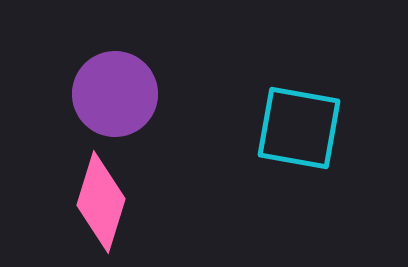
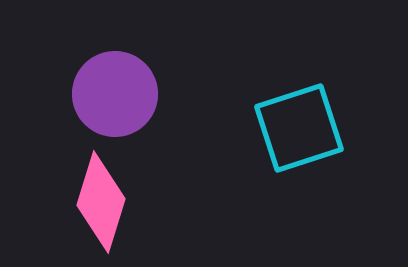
cyan square: rotated 28 degrees counterclockwise
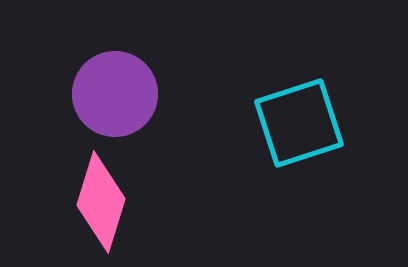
cyan square: moved 5 px up
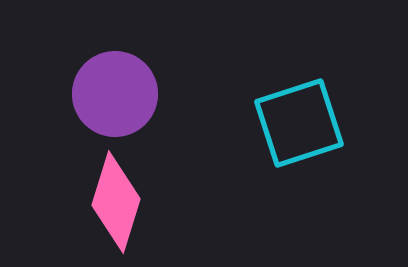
pink diamond: moved 15 px right
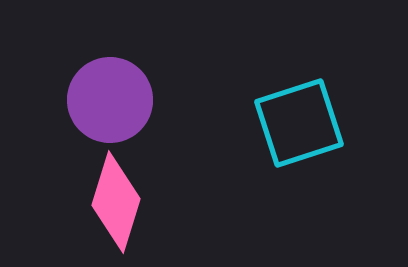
purple circle: moved 5 px left, 6 px down
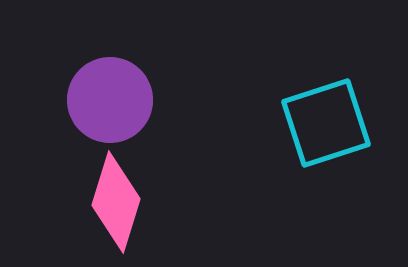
cyan square: moved 27 px right
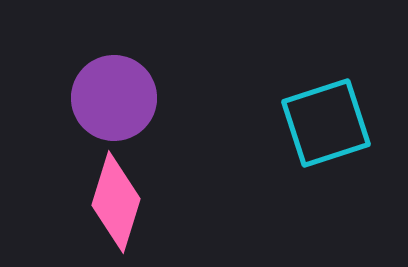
purple circle: moved 4 px right, 2 px up
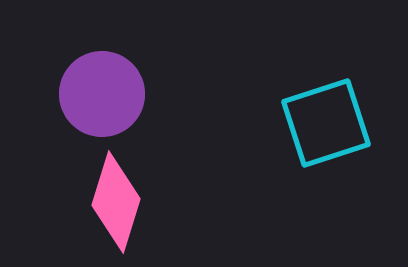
purple circle: moved 12 px left, 4 px up
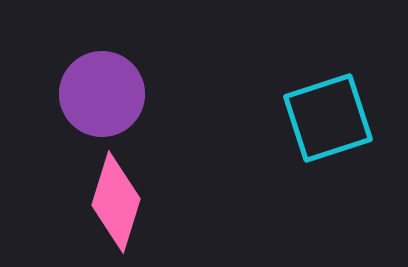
cyan square: moved 2 px right, 5 px up
